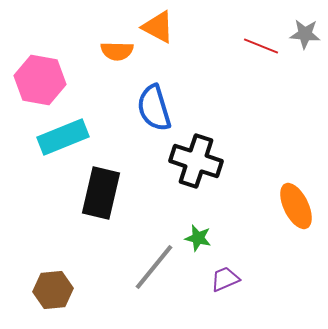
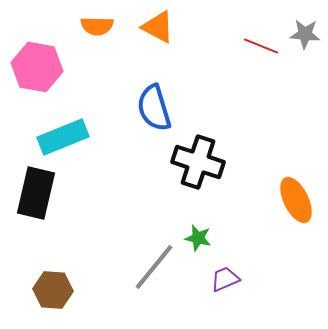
orange semicircle: moved 20 px left, 25 px up
pink hexagon: moved 3 px left, 13 px up
black cross: moved 2 px right, 1 px down
black rectangle: moved 65 px left
orange ellipse: moved 6 px up
brown hexagon: rotated 9 degrees clockwise
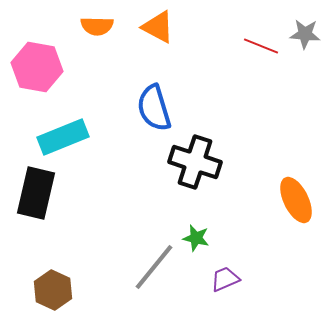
black cross: moved 3 px left
green star: moved 2 px left
brown hexagon: rotated 21 degrees clockwise
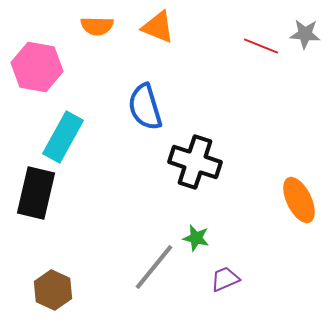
orange triangle: rotated 6 degrees counterclockwise
blue semicircle: moved 9 px left, 1 px up
cyan rectangle: rotated 39 degrees counterclockwise
orange ellipse: moved 3 px right
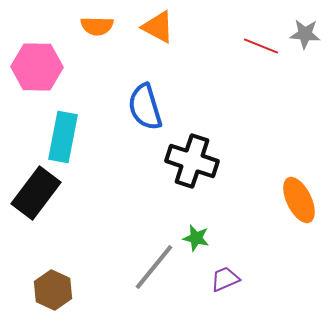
orange triangle: rotated 6 degrees clockwise
pink hexagon: rotated 9 degrees counterclockwise
cyan rectangle: rotated 18 degrees counterclockwise
black cross: moved 3 px left, 1 px up
black rectangle: rotated 24 degrees clockwise
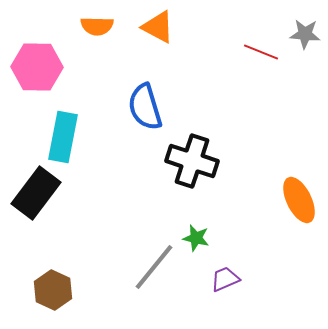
red line: moved 6 px down
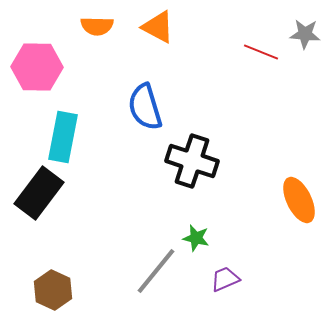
black rectangle: moved 3 px right
gray line: moved 2 px right, 4 px down
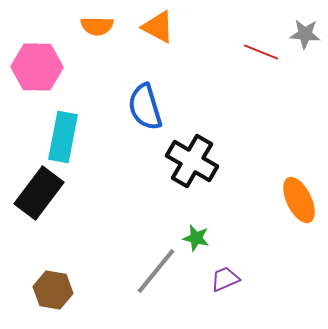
black cross: rotated 12 degrees clockwise
brown hexagon: rotated 15 degrees counterclockwise
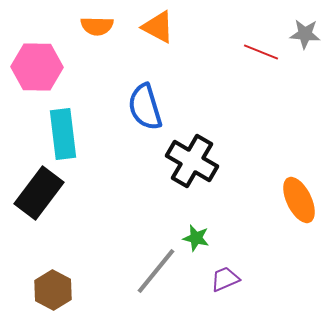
cyan rectangle: moved 3 px up; rotated 18 degrees counterclockwise
brown hexagon: rotated 18 degrees clockwise
